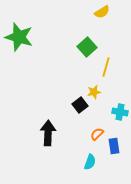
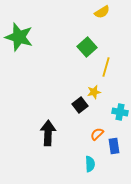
cyan semicircle: moved 2 px down; rotated 21 degrees counterclockwise
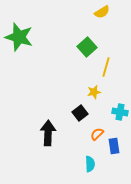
black square: moved 8 px down
